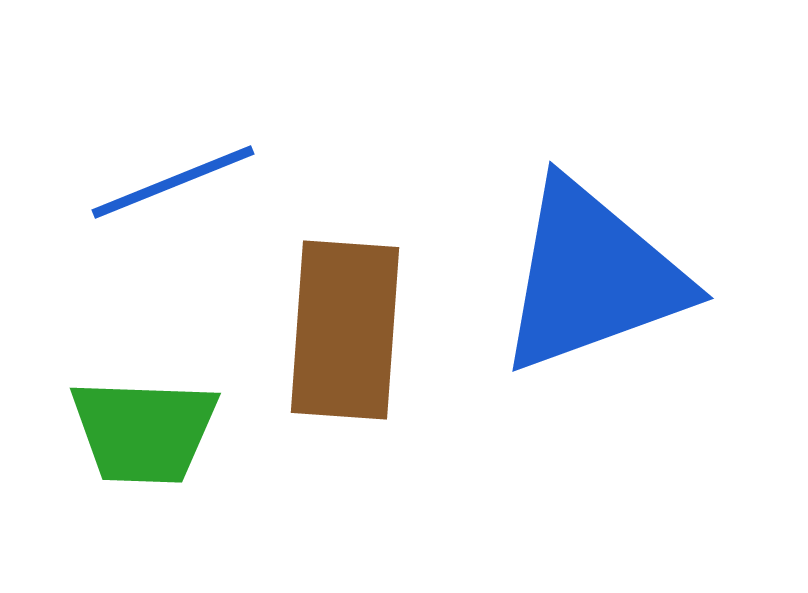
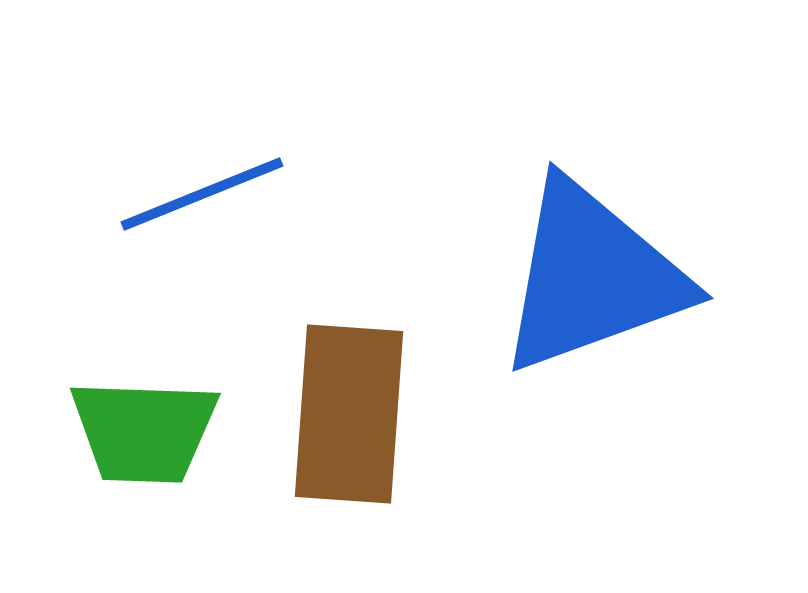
blue line: moved 29 px right, 12 px down
brown rectangle: moved 4 px right, 84 px down
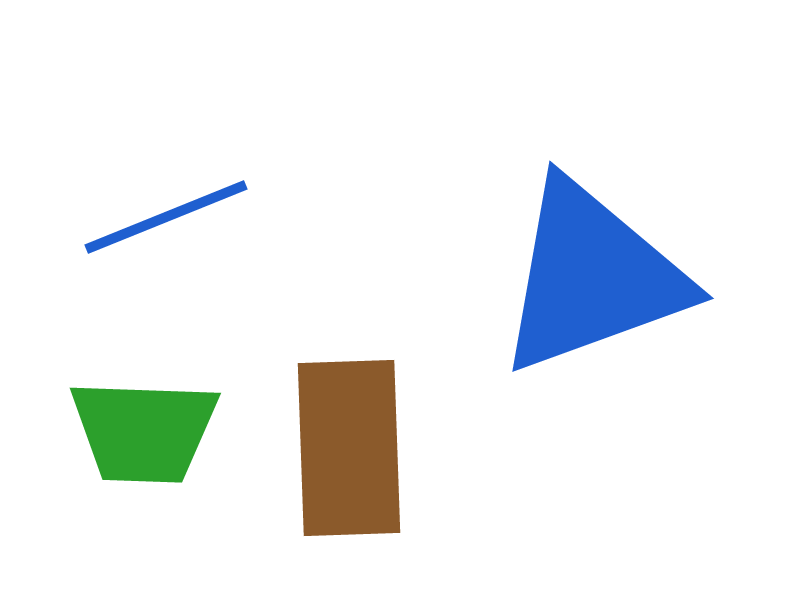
blue line: moved 36 px left, 23 px down
brown rectangle: moved 34 px down; rotated 6 degrees counterclockwise
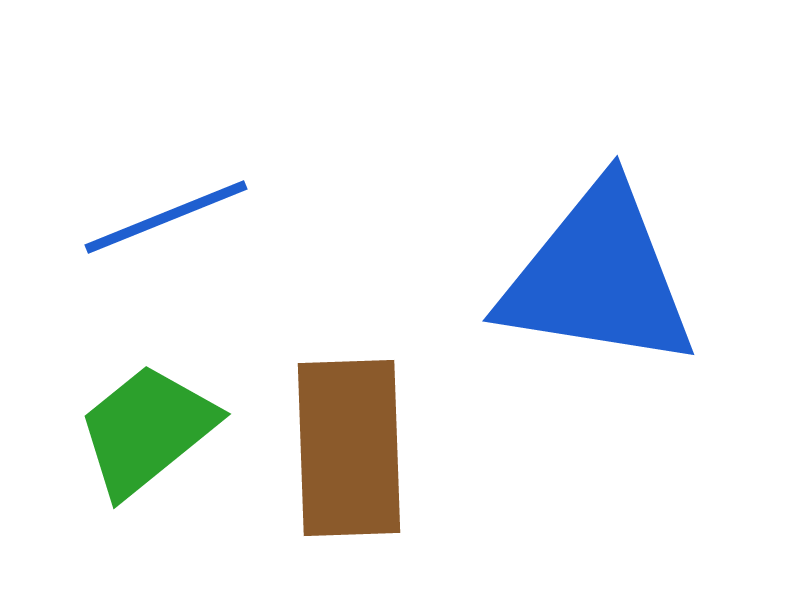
blue triangle: moved 6 px right; rotated 29 degrees clockwise
green trapezoid: moved 3 px right, 1 px up; rotated 139 degrees clockwise
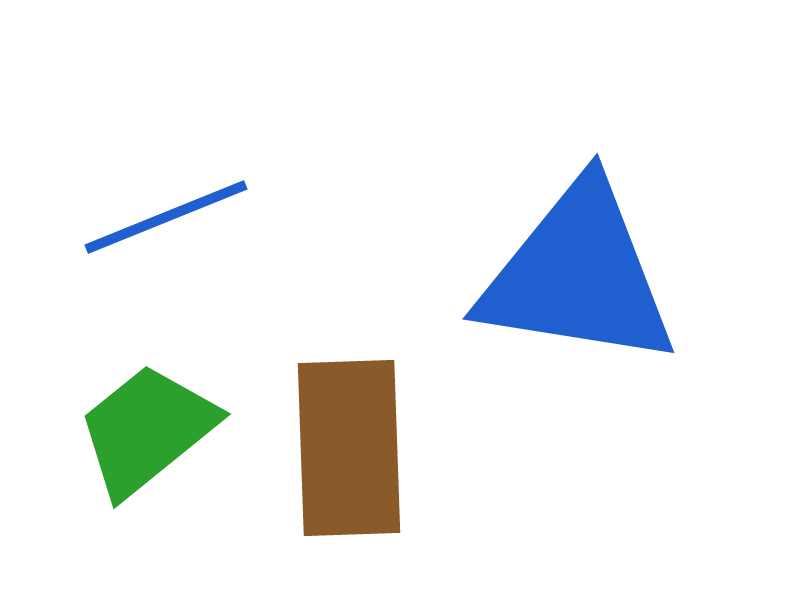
blue triangle: moved 20 px left, 2 px up
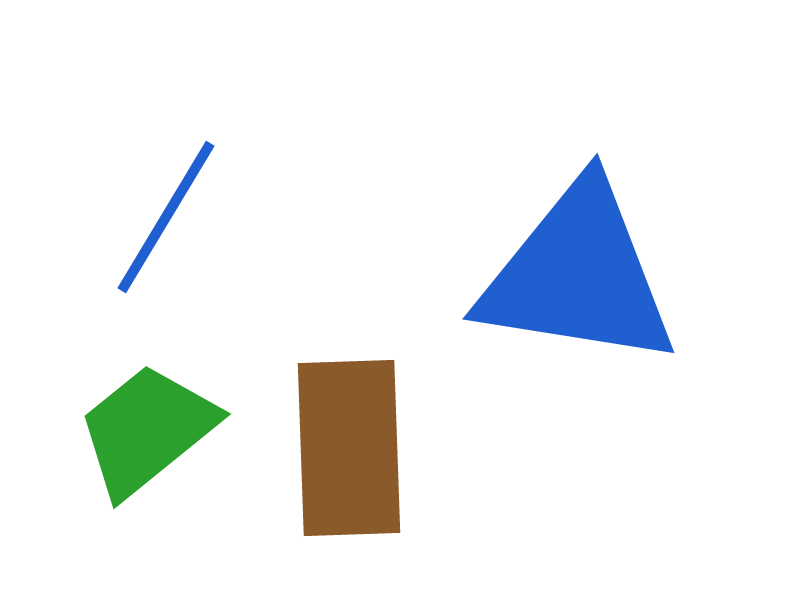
blue line: rotated 37 degrees counterclockwise
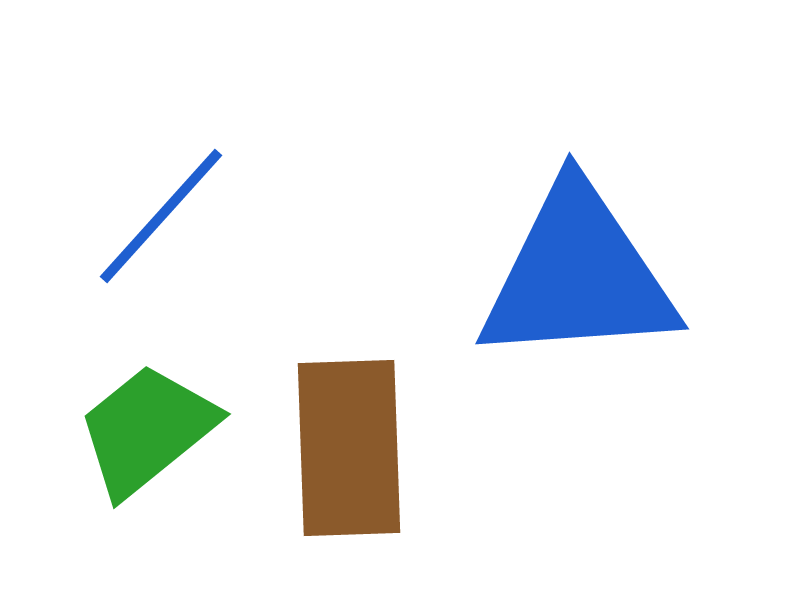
blue line: moved 5 px left, 1 px up; rotated 11 degrees clockwise
blue triangle: rotated 13 degrees counterclockwise
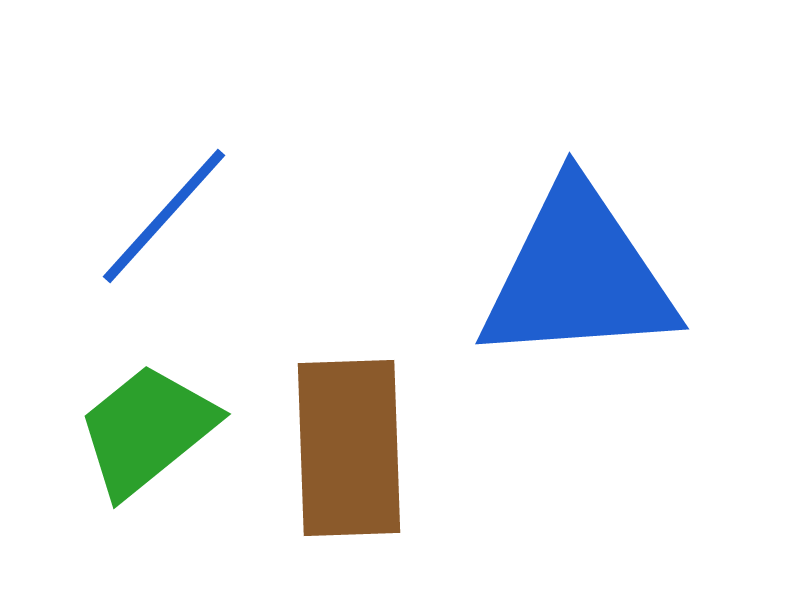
blue line: moved 3 px right
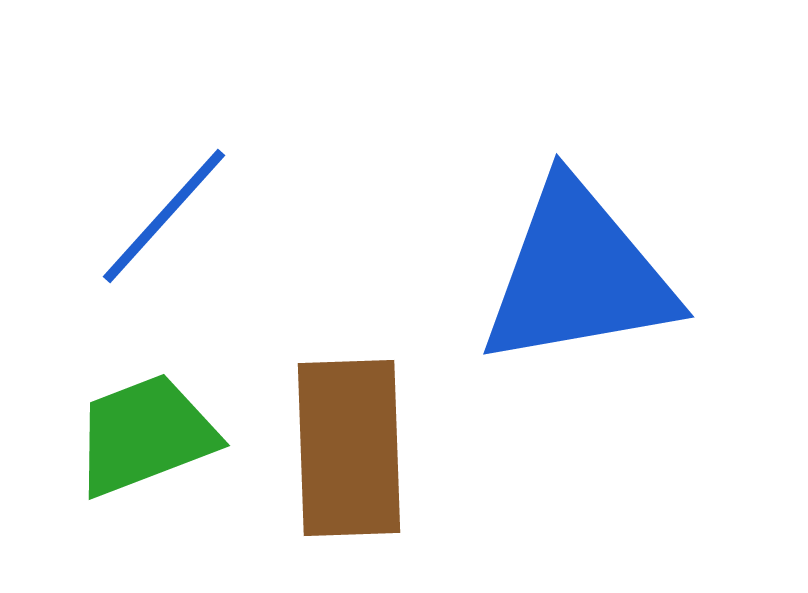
blue triangle: rotated 6 degrees counterclockwise
green trapezoid: moved 2 px left, 5 px down; rotated 18 degrees clockwise
